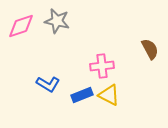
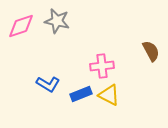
brown semicircle: moved 1 px right, 2 px down
blue rectangle: moved 1 px left, 1 px up
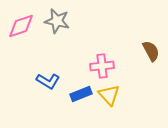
blue L-shape: moved 3 px up
yellow triangle: rotated 20 degrees clockwise
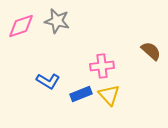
brown semicircle: rotated 20 degrees counterclockwise
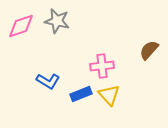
brown semicircle: moved 2 px left, 1 px up; rotated 90 degrees counterclockwise
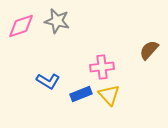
pink cross: moved 1 px down
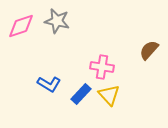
pink cross: rotated 15 degrees clockwise
blue L-shape: moved 1 px right, 3 px down
blue rectangle: rotated 25 degrees counterclockwise
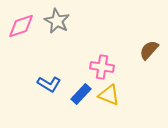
gray star: rotated 15 degrees clockwise
yellow triangle: rotated 25 degrees counterclockwise
